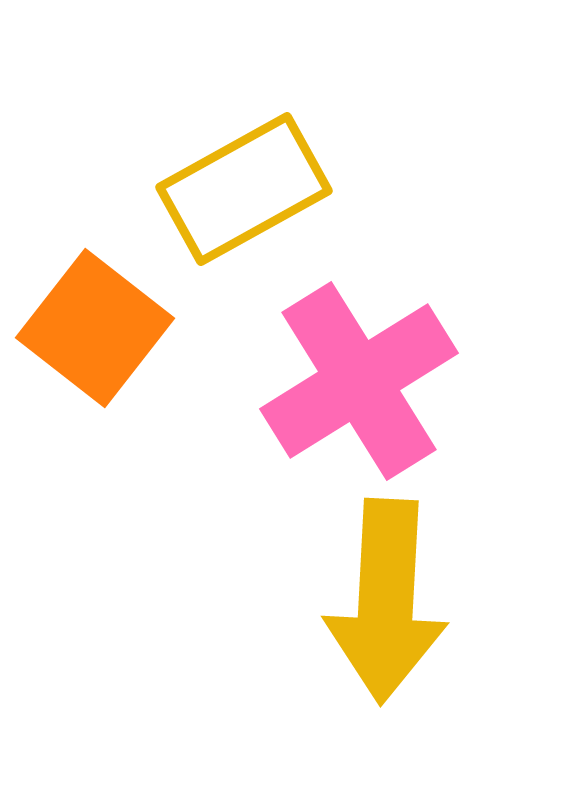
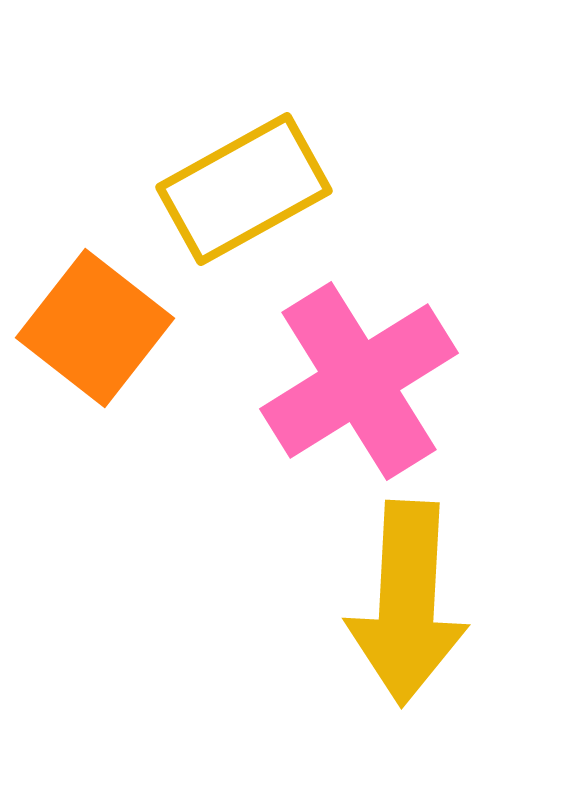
yellow arrow: moved 21 px right, 2 px down
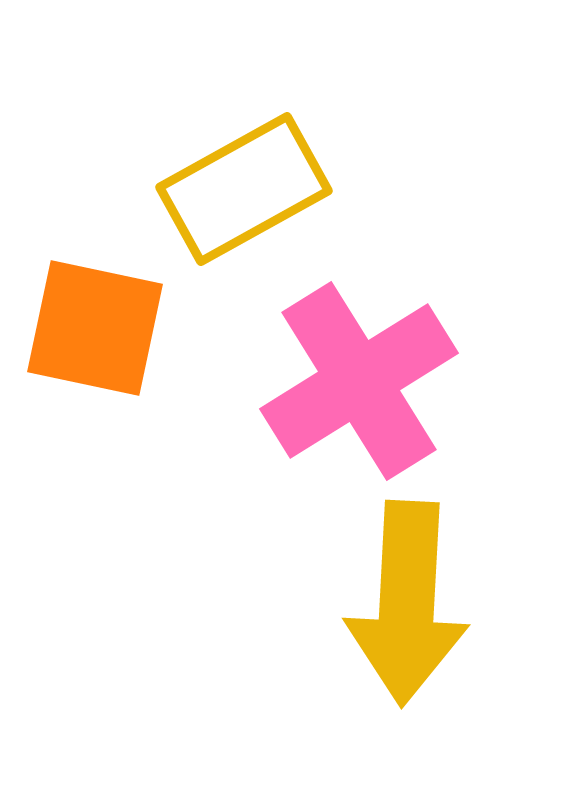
orange square: rotated 26 degrees counterclockwise
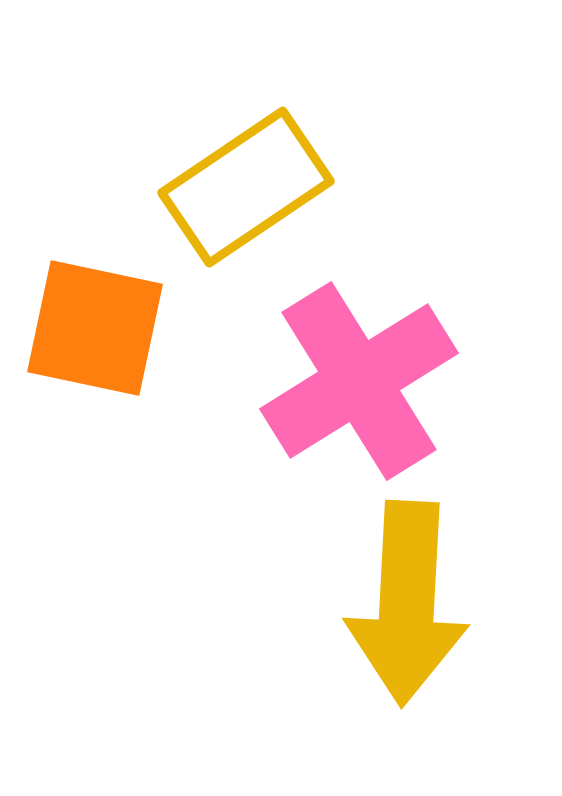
yellow rectangle: moved 2 px right, 2 px up; rotated 5 degrees counterclockwise
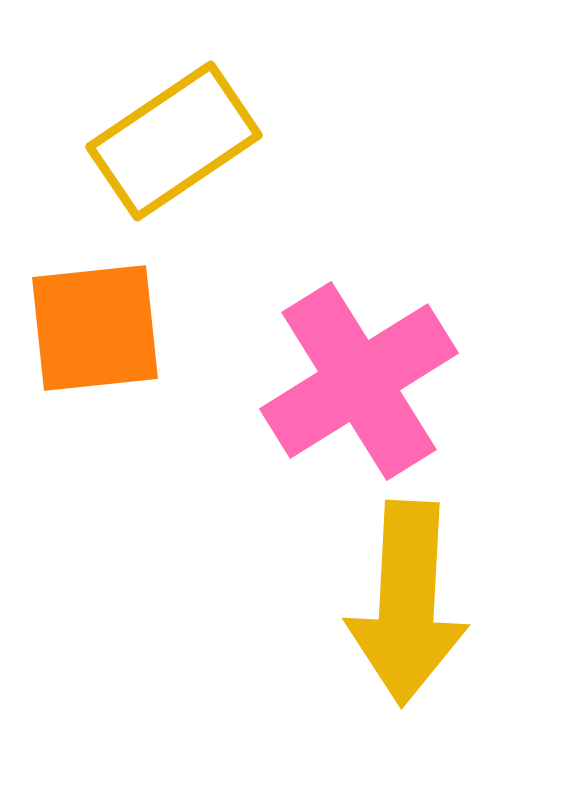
yellow rectangle: moved 72 px left, 46 px up
orange square: rotated 18 degrees counterclockwise
